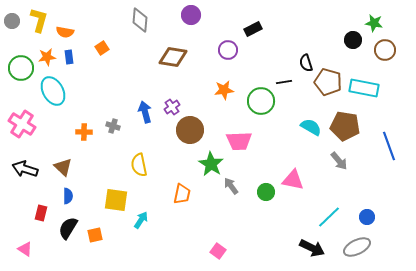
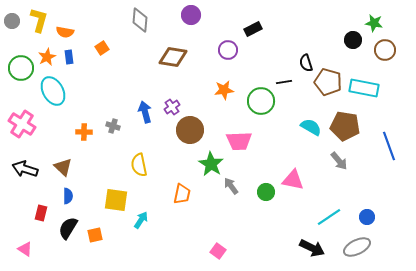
orange star at (47, 57): rotated 18 degrees counterclockwise
cyan line at (329, 217): rotated 10 degrees clockwise
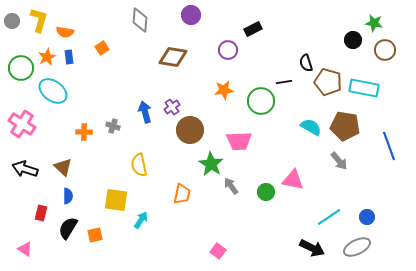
cyan ellipse at (53, 91): rotated 24 degrees counterclockwise
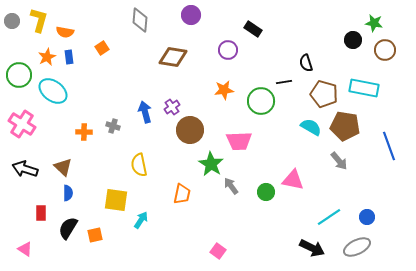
black rectangle at (253, 29): rotated 60 degrees clockwise
green circle at (21, 68): moved 2 px left, 7 px down
brown pentagon at (328, 82): moved 4 px left, 12 px down
blue semicircle at (68, 196): moved 3 px up
red rectangle at (41, 213): rotated 14 degrees counterclockwise
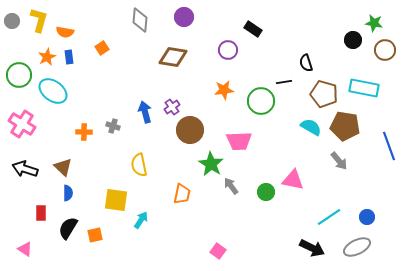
purple circle at (191, 15): moved 7 px left, 2 px down
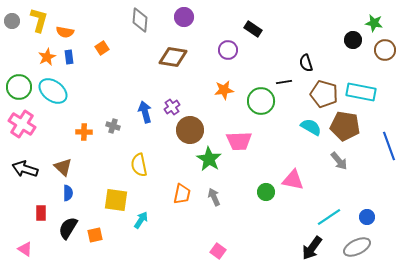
green circle at (19, 75): moved 12 px down
cyan rectangle at (364, 88): moved 3 px left, 4 px down
green star at (211, 164): moved 2 px left, 5 px up
gray arrow at (231, 186): moved 17 px left, 11 px down; rotated 12 degrees clockwise
black arrow at (312, 248): rotated 100 degrees clockwise
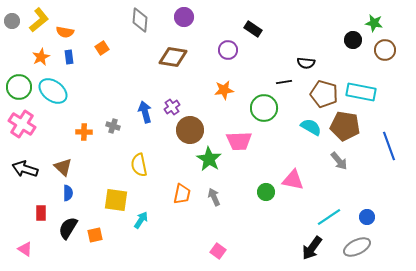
yellow L-shape at (39, 20): rotated 35 degrees clockwise
orange star at (47, 57): moved 6 px left
black semicircle at (306, 63): rotated 66 degrees counterclockwise
green circle at (261, 101): moved 3 px right, 7 px down
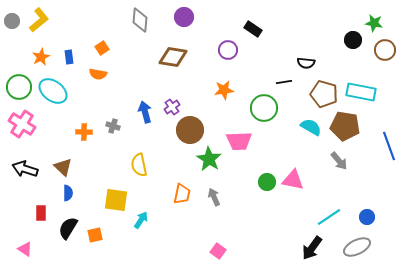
orange semicircle at (65, 32): moved 33 px right, 42 px down
green circle at (266, 192): moved 1 px right, 10 px up
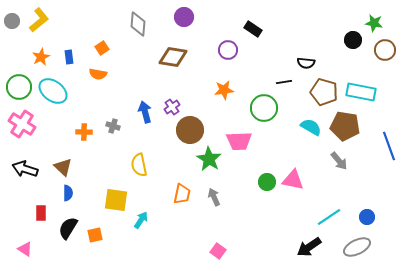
gray diamond at (140, 20): moved 2 px left, 4 px down
brown pentagon at (324, 94): moved 2 px up
black arrow at (312, 248): moved 3 px left, 1 px up; rotated 20 degrees clockwise
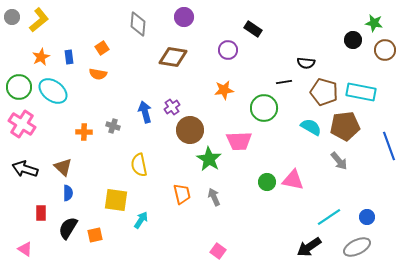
gray circle at (12, 21): moved 4 px up
brown pentagon at (345, 126): rotated 16 degrees counterclockwise
orange trapezoid at (182, 194): rotated 25 degrees counterclockwise
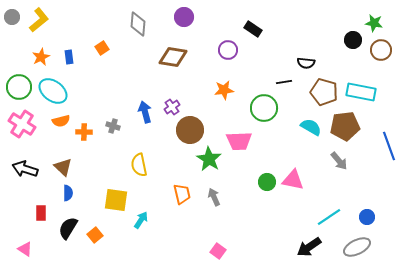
brown circle at (385, 50): moved 4 px left
orange semicircle at (98, 74): moved 37 px left, 47 px down; rotated 24 degrees counterclockwise
orange square at (95, 235): rotated 28 degrees counterclockwise
